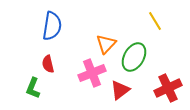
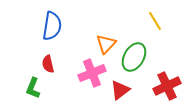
red cross: moved 1 px left, 2 px up
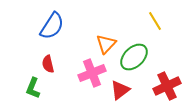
blue semicircle: rotated 24 degrees clockwise
green ellipse: rotated 16 degrees clockwise
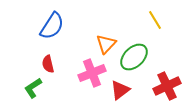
yellow line: moved 1 px up
green L-shape: rotated 35 degrees clockwise
